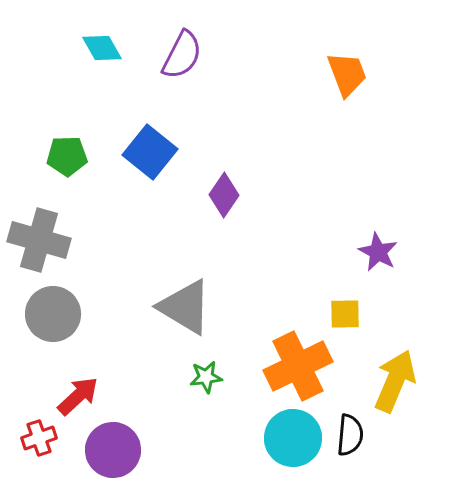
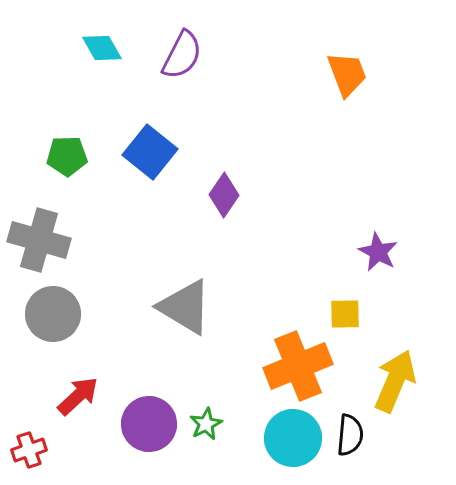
orange cross: rotated 4 degrees clockwise
green star: moved 47 px down; rotated 20 degrees counterclockwise
red cross: moved 10 px left, 12 px down
purple circle: moved 36 px right, 26 px up
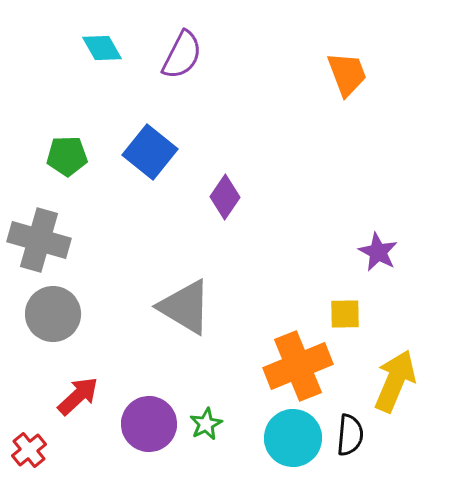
purple diamond: moved 1 px right, 2 px down
red cross: rotated 20 degrees counterclockwise
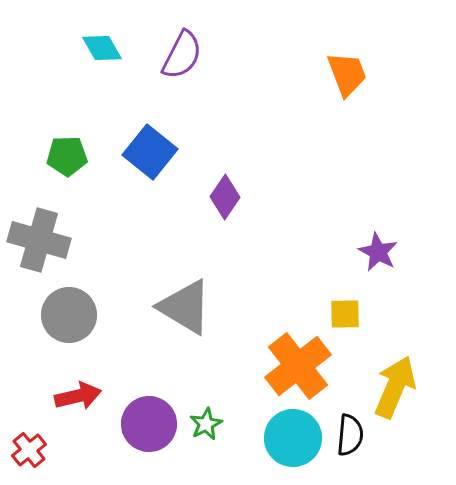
gray circle: moved 16 px right, 1 px down
orange cross: rotated 16 degrees counterclockwise
yellow arrow: moved 6 px down
red arrow: rotated 30 degrees clockwise
